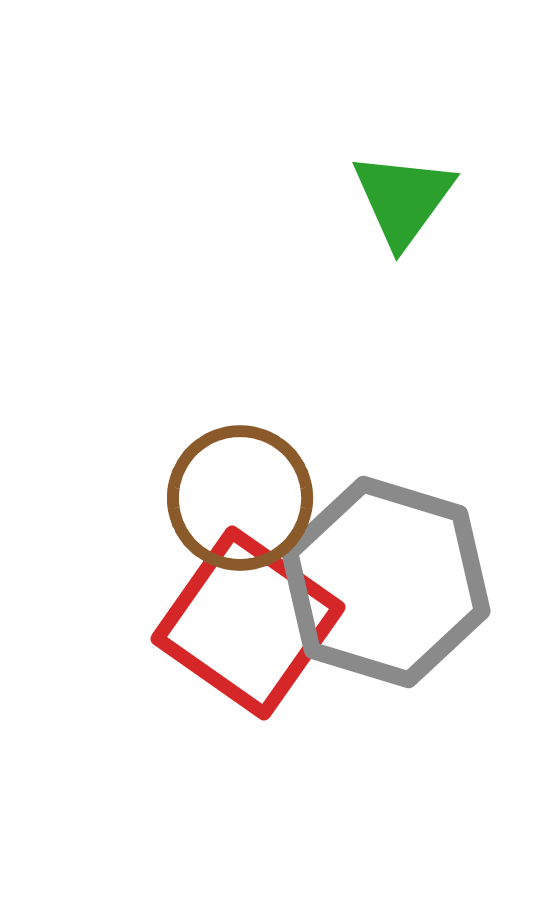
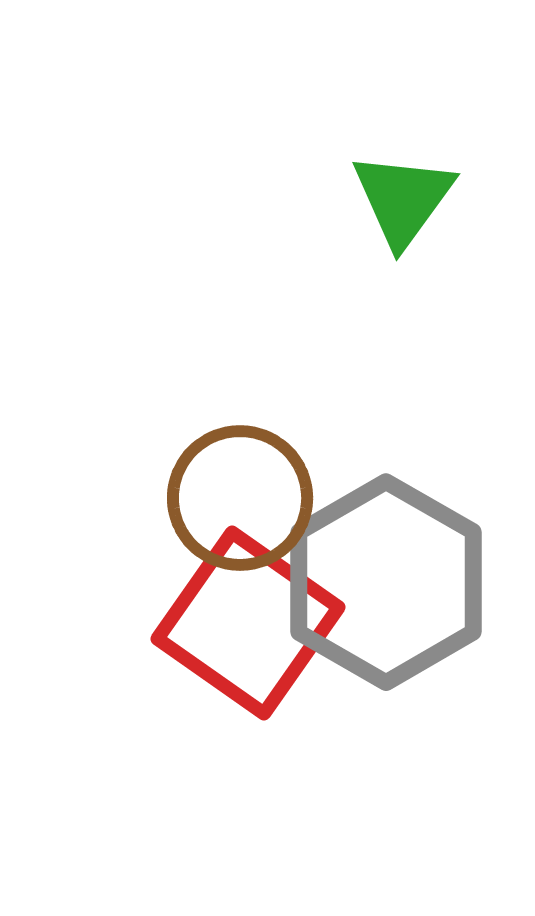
gray hexagon: rotated 13 degrees clockwise
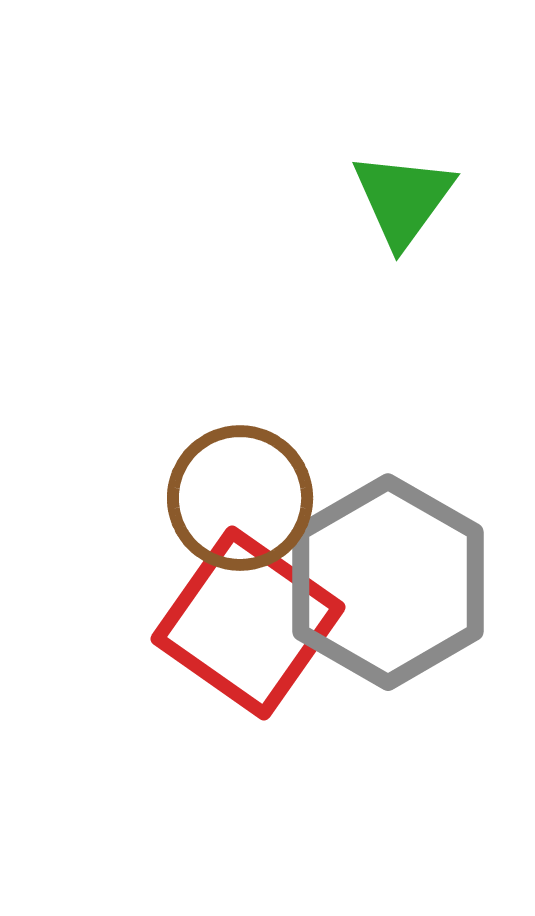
gray hexagon: moved 2 px right
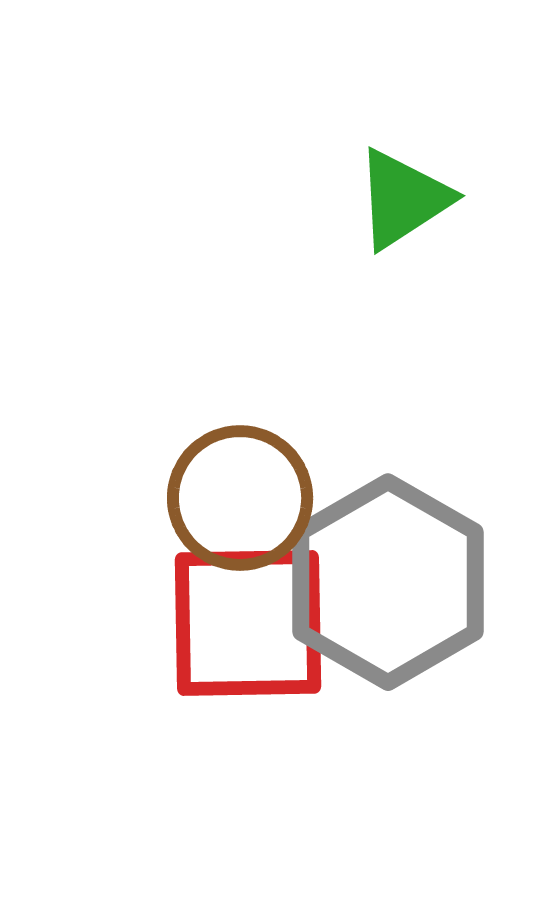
green triangle: rotated 21 degrees clockwise
red square: rotated 36 degrees counterclockwise
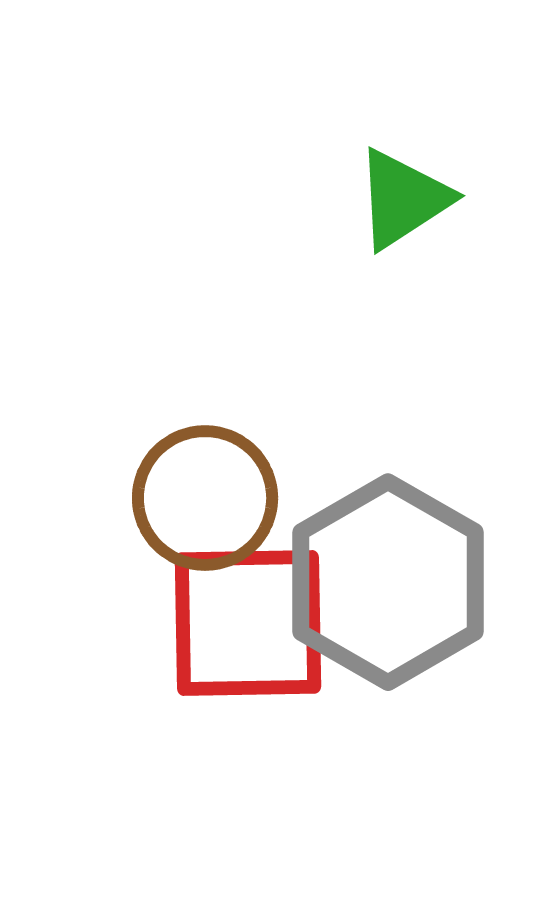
brown circle: moved 35 px left
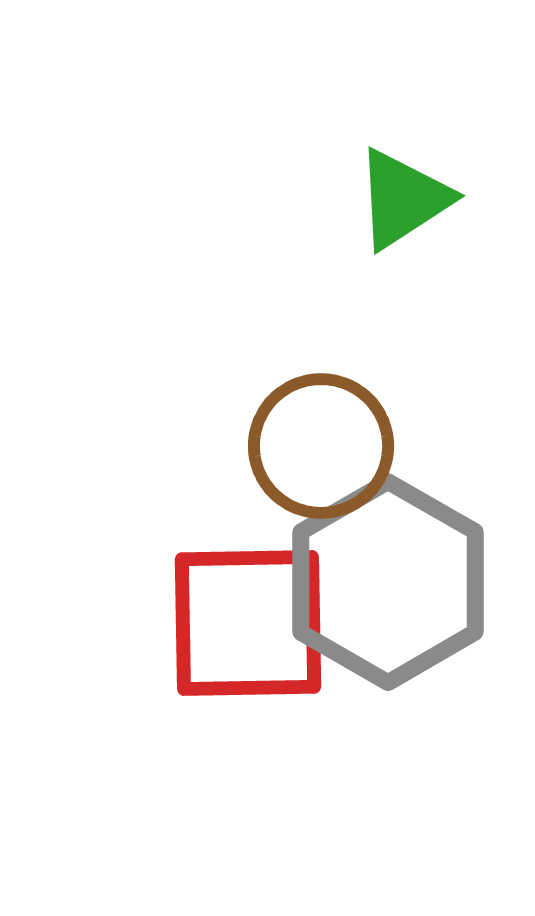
brown circle: moved 116 px right, 52 px up
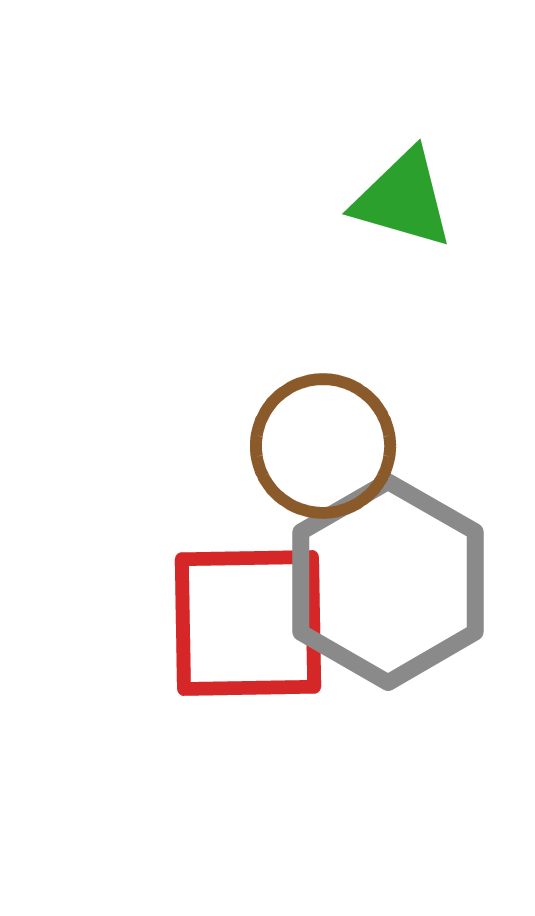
green triangle: rotated 49 degrees clockwise
brown circle: moved 2 px right
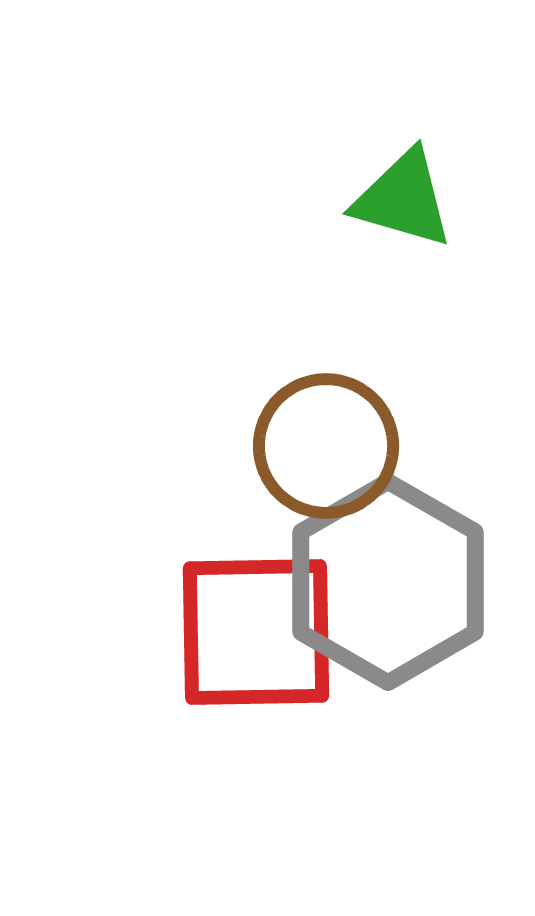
brown circle: moved 3 px right
red square: moved 8 px right, 9 px down
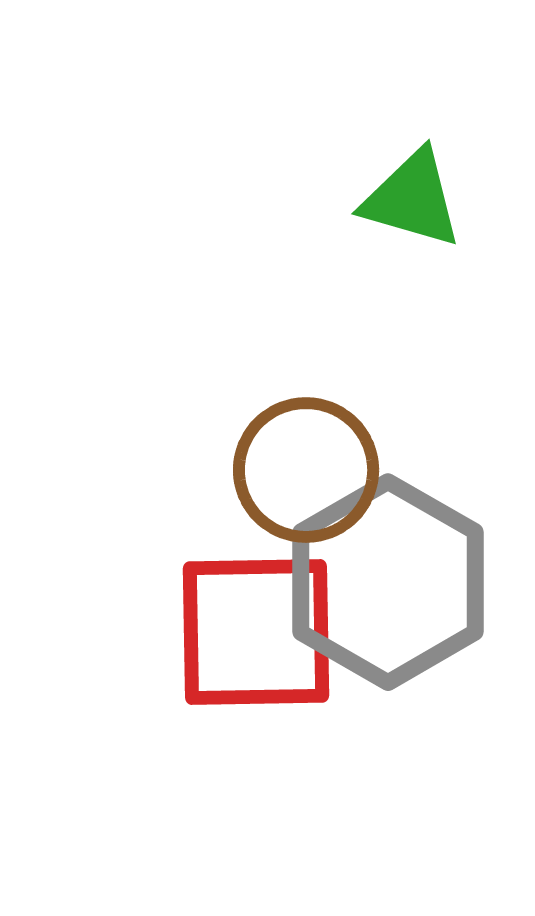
green triangle: moved 9 px right
brown circle: moved 20 px left, 24 px down
